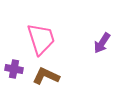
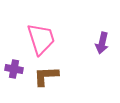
purple arrow: rotated 20 degrees counterclockwise
brown L-shape: rotated 28 degrees counterclockwise
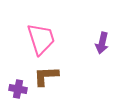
purple cross: moved 4 px right, 20 px down
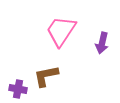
pink trapezoid: moved 20 px right, 8 px up; rotated 128 degrees counterclockwise
brown L-shape: rotated 8 degrees counterclockwise
